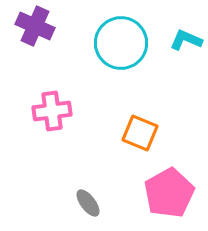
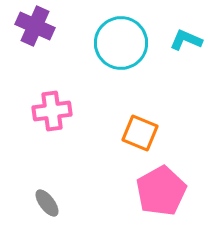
pink pentagon: moved 8 px left, 2 px up
gray ellipse: moved 41 px left
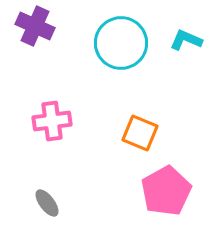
pink cross: moved 10 px down
pink pentagon: moved 5 px right
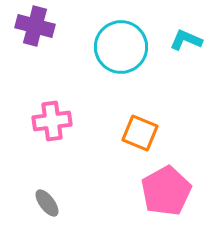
purple cross: rotated 9 degrees counterclockwise
cyan circle: moved 4 px down
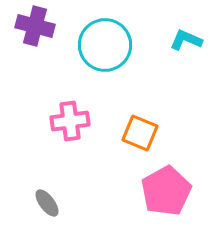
cyan circle: moved 16 px left, 2 px up
pink cross: moved 18 px right
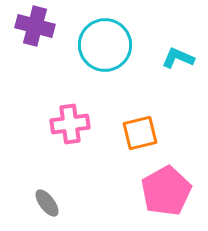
cyan L-shape: moved 8 px left, 18 px down
pink cross: moved 3 px down
orange square: rotated 36 degrees counterclockwise
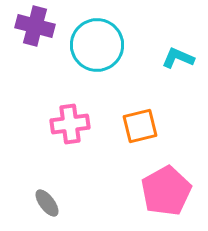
cyan circle: moved 8 px left
orange square: moved 7 px up
